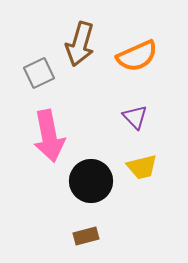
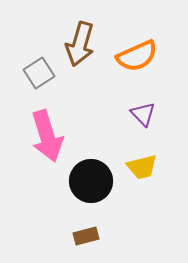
gray square: rotated 8 degrees counterclockwise
purple triangle: moved 8 px right, 3 px up
pink arrow: moved 2 px left; rotated 6 degrees counterclockwise
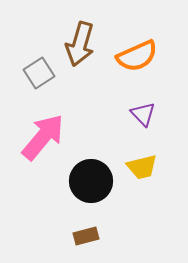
pink arrow: moved 4 px left, 1 px down; rotated 123 degrees counterclockwise
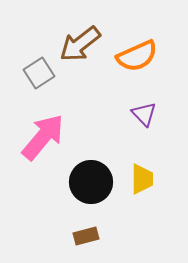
brown arrow: rotated 36 degrees clockwise
purple triangle: moved 1 px right
yellow trapezoid: moved 12 px down; rotated 76 degrees counterclockwise
black circle: moved 1 px down
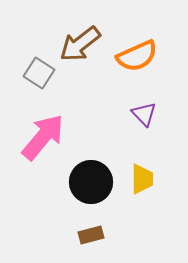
gray square: rotated 24 degrees counterclockwise
brown rectangle: moved 5 px right, 1 px up
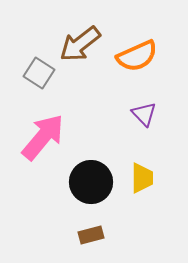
yellow trapezoid: moved 1 px up
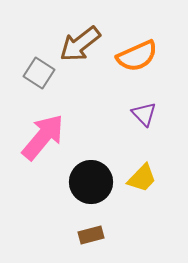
yellow trapezoid: rotated 44 degrees clockwise
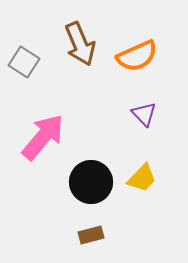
brown arrow: rotated 75 degrees counterclockwise
gray square: moved 15 px left, 11 px up
